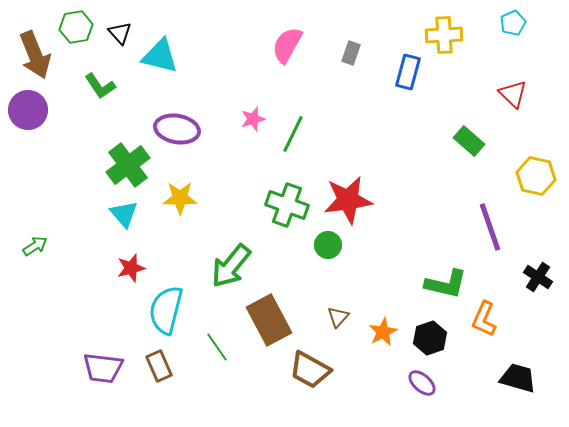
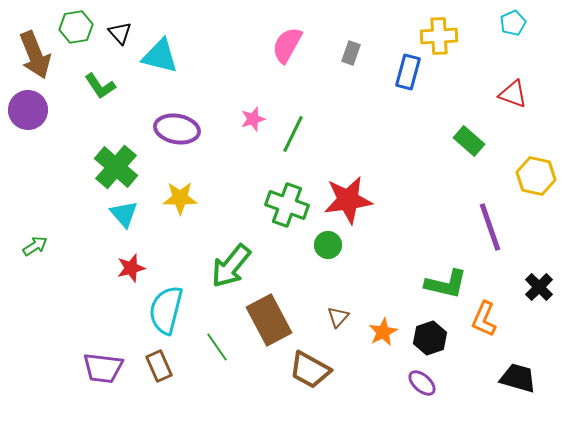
yellow cross at (444, 35): moved 5 px left, 1 px down
red triangle at (513, 94): rotated 24 degrees counterclockwise
green cross at (128, 165): moved 12 px left, 2 px down; rotated 12 degrees counterclockwise
black cross at (538, 277): moved 1 px right, 10 px down; rotated 12 degrees clockwise
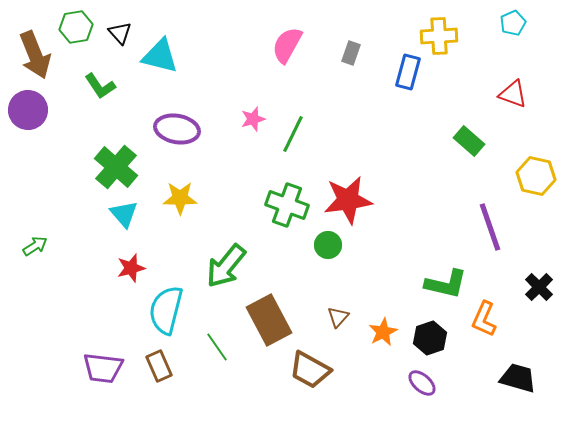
green arrow at (231, 266): moved 5 px left
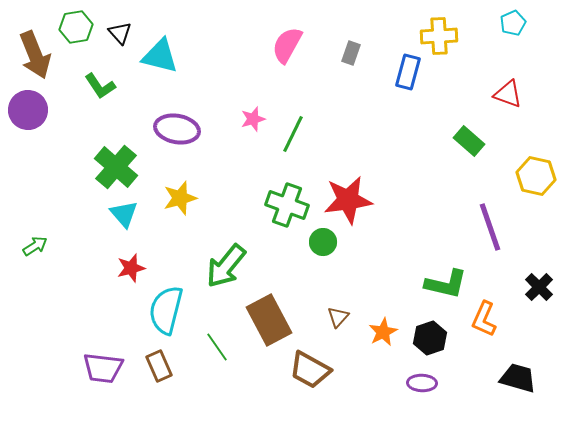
red triangle at (513, 94): moved 5 px left
yellow star at (180, 198): rotated 16 degrees counterclockwise
green circle at (328, 245): moved 5 px left, 3 px up
purple ellipse at (422, 383): rotated 40 degrees counterclockwise
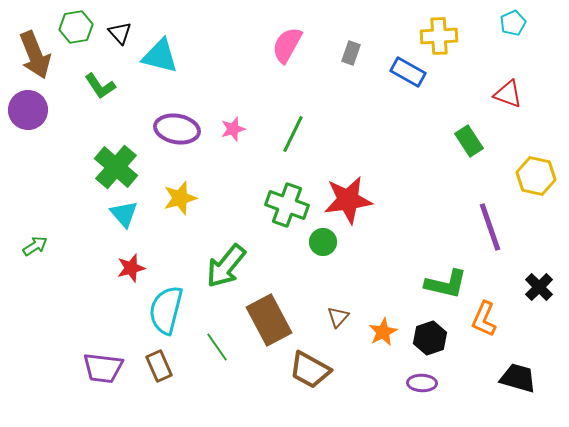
blue rectangle at (408, 72): rotated 76 degrees counterclockwise
pink star at (253, 119): moved 20 px left, 10 px down
green rectangle at (469, 141): rotated 16 degrees clockwise
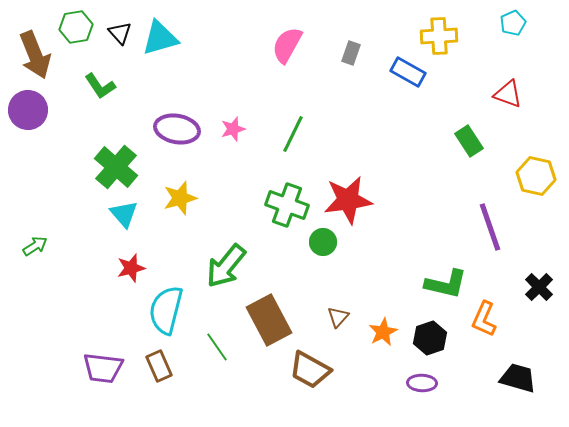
cyan triangle at (160, 56): moved 18 px up; rotated 30 degrees counterclockwise
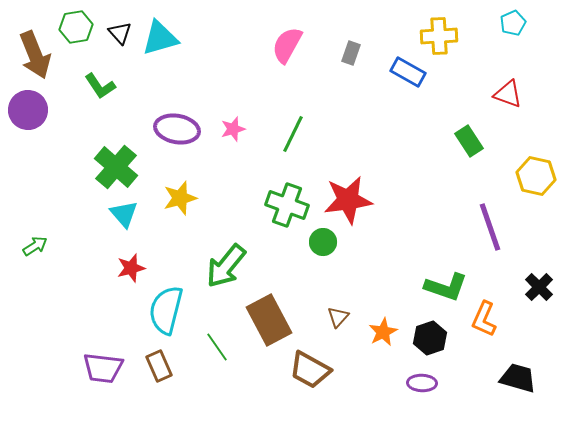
green L-shape at (446, 284): moved 3 px down; rotated 6 degrees clockwise
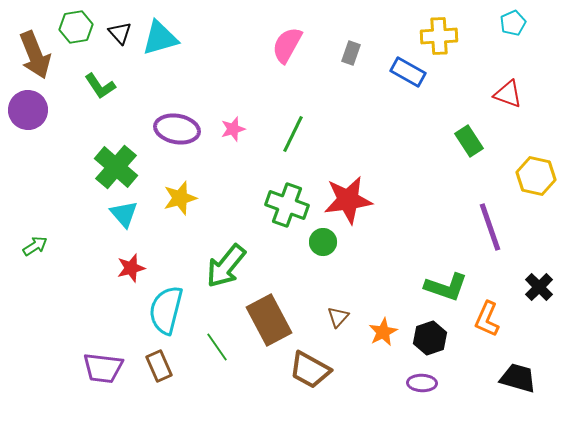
orange L-shape at (484, 319): moved 3 px right
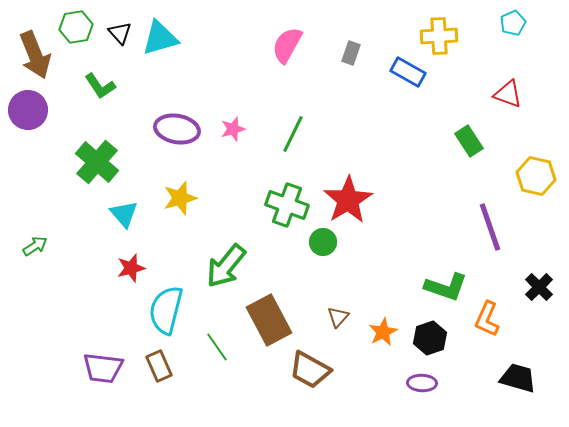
green cross at (116, 167): moved 19 px left, 5 px up
red star at (348, 200): rotated 24 degrees counterclockwise
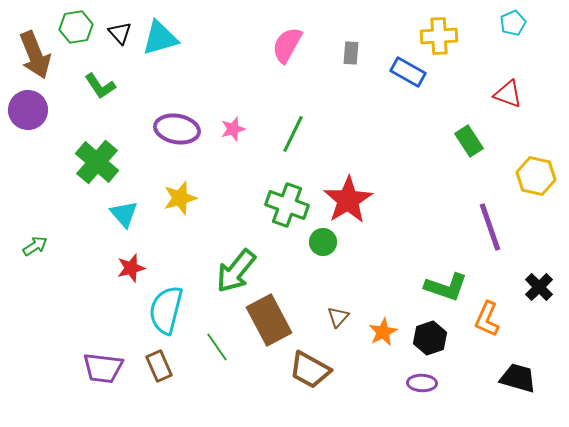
gray rectangle at (351, 53): rotated 15 degrees counterclockwise
green arrow at (226, 266): moved 10 px right, 5 px down
